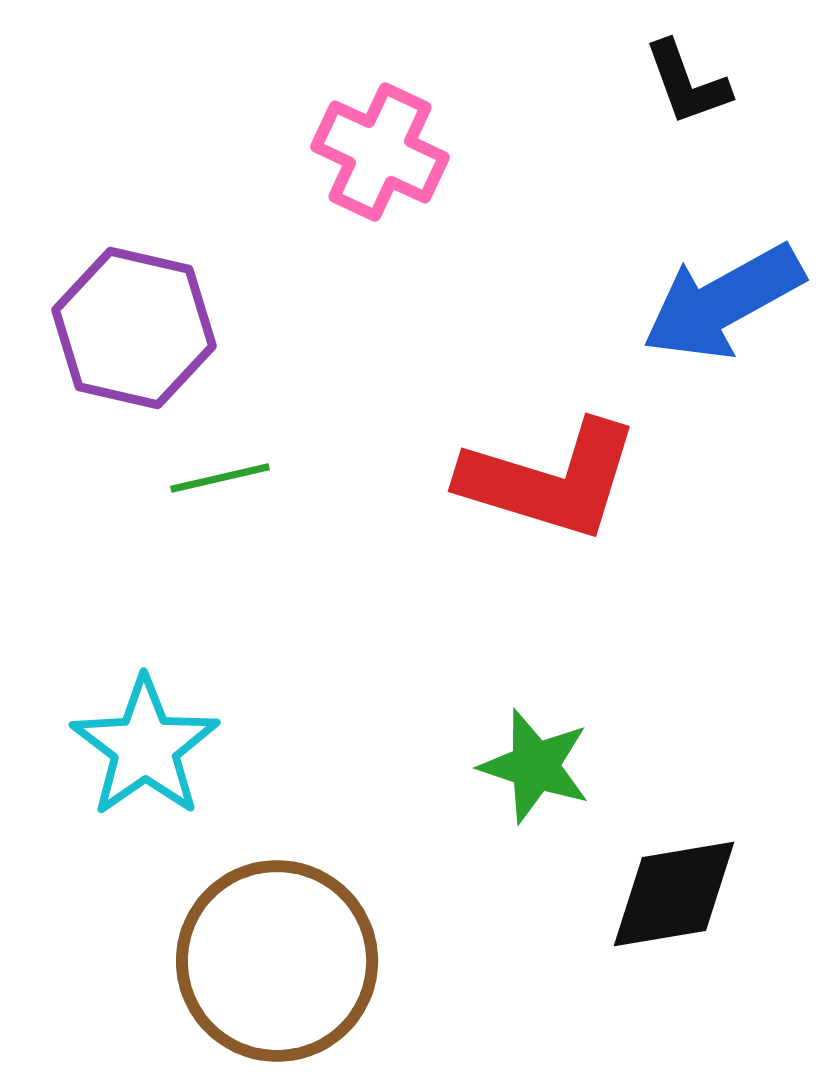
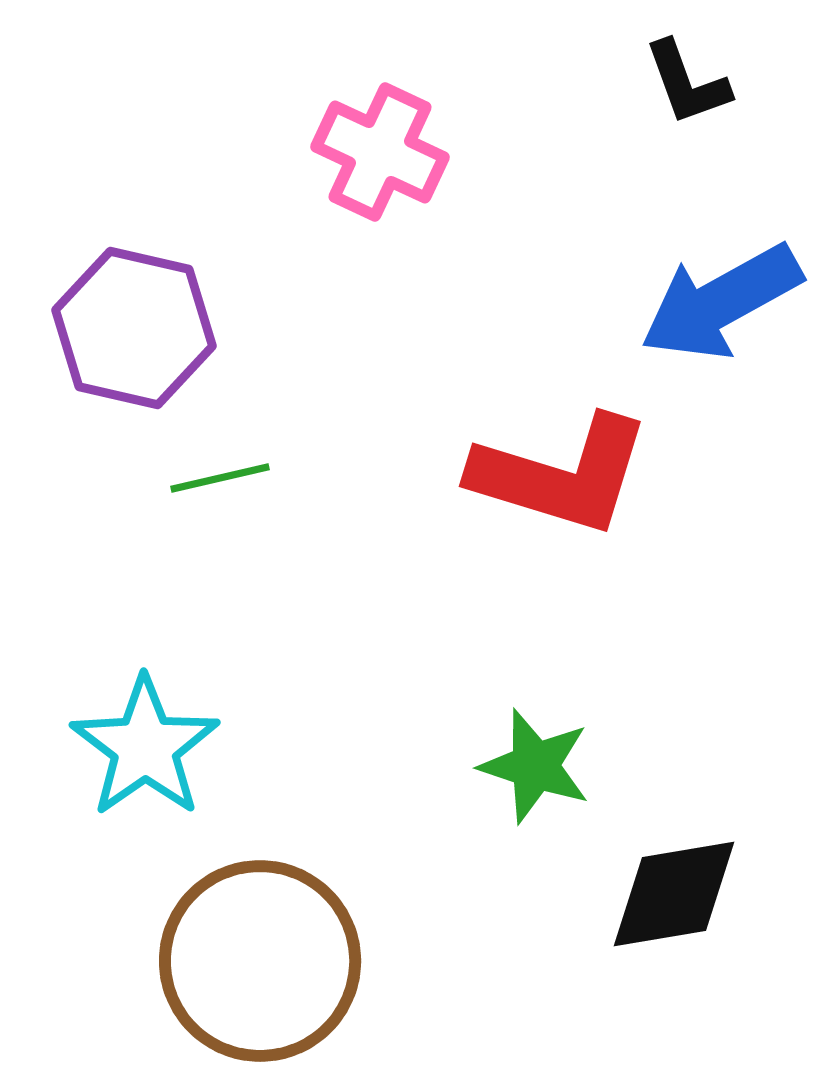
blue arrow: moved 2 px left
red L-shape: moved 11 px right, 5 px up
brown circle: moved 17 px left
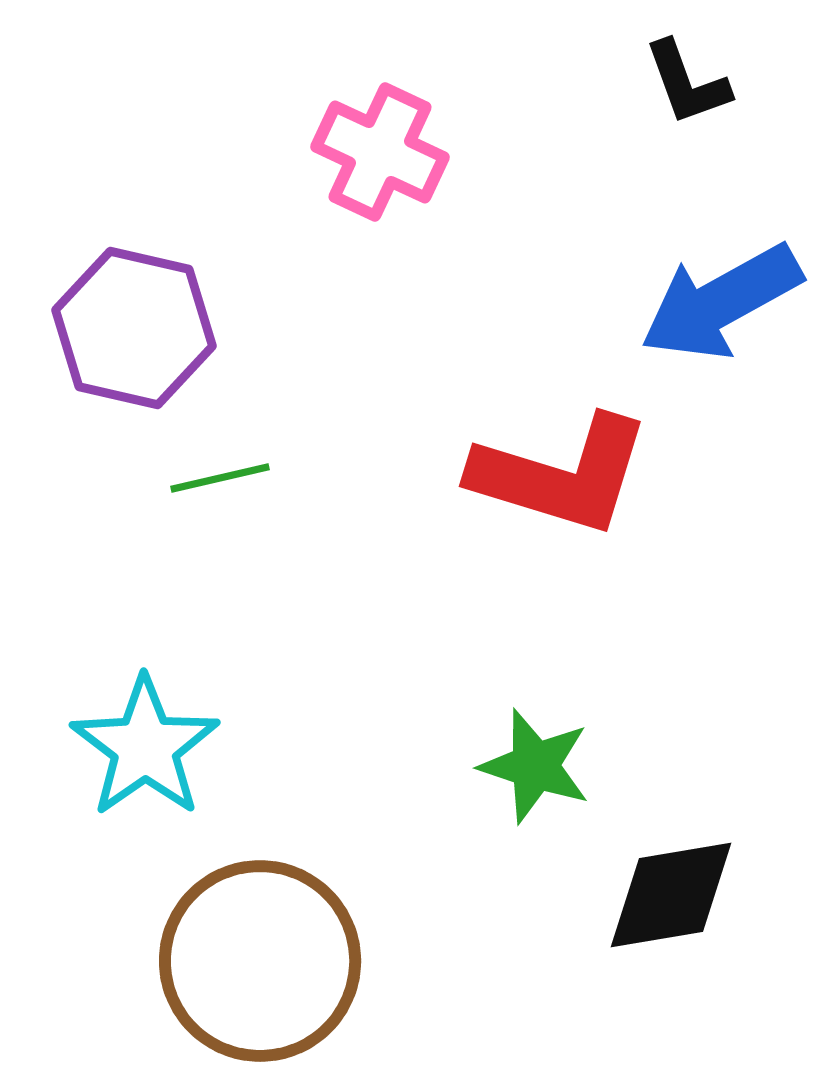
black diamond: moved 3 px left, 1 px down
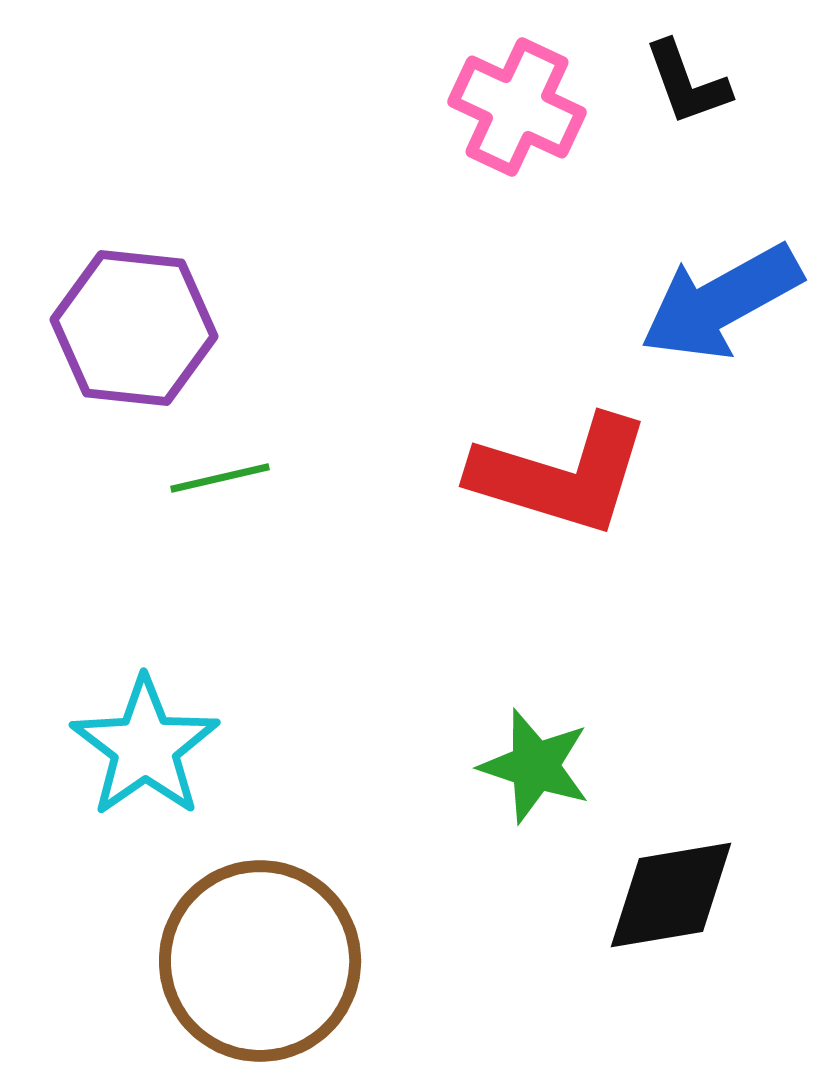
pink cross: moved 137 px right, 45 px up
purple hexagon: rotated 7 degrees counterclockwise
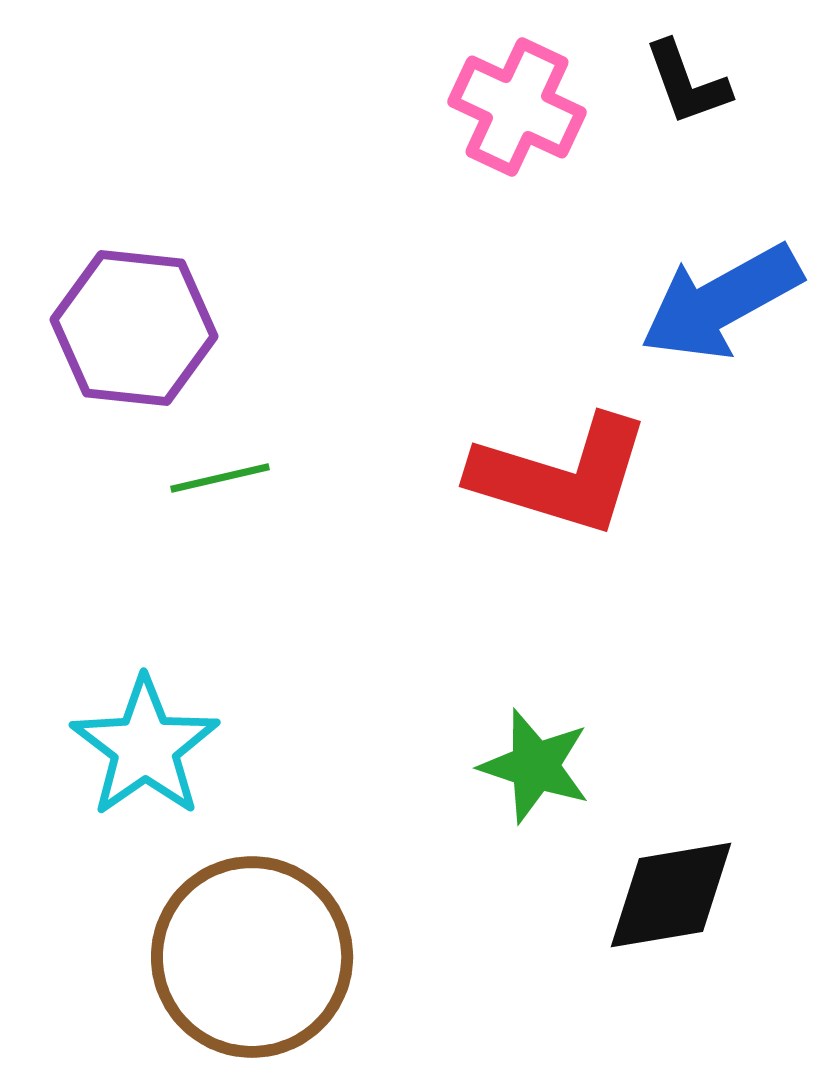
brown circle: moved 8 px left, 4 px up
